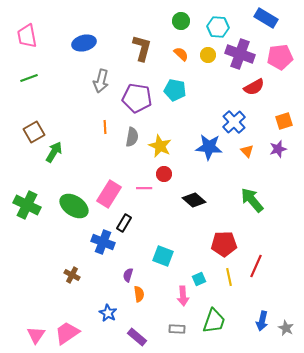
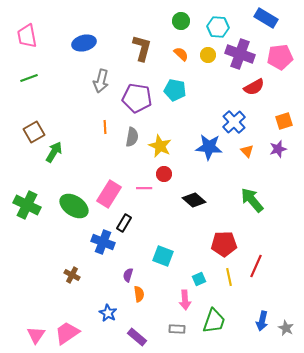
pink arrow at (183, 296): moved 2 px right, 4 px down
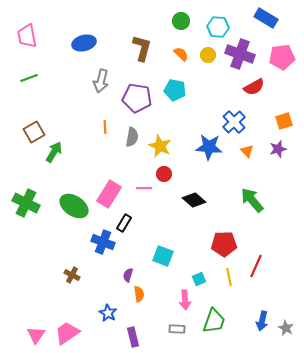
pink pentagon at (280, 57): moved 2 px right
green cross at (27, 205): moved 1 px left, 2 px up
purple rectangle at (137, 337): moved 4 px left; rotated 36 degrees clockwise
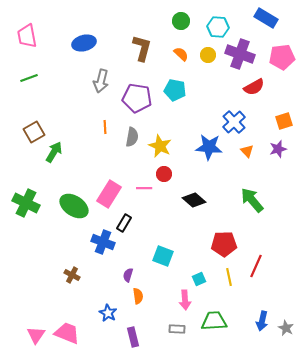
orange semicircle at (139, 294): moved 1 px left, 2 px down
green trapezoid at (214, 321): rotated 112 degrees counterclockwise
pink trapezoid at (67, 333): rotated 56 degrees clockwise
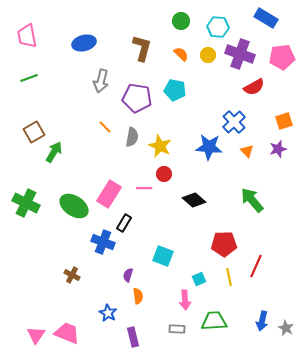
orange line at (105, 127): rotated 40 degrees counterclockwise
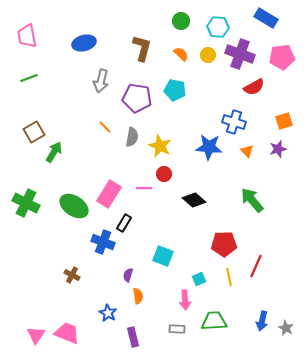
blue cross at (234, 122): rotated 30 degrees counterclockwise
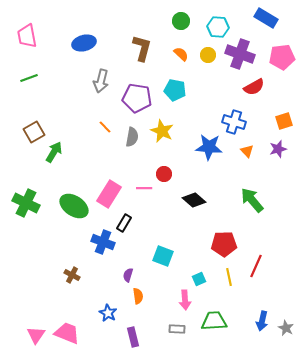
yellow star at (160, 146): moved 2 px right, 15 px up
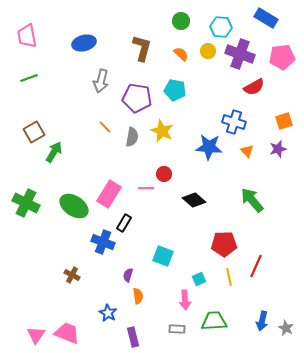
cyan hexagon at (218, 27): moved 3 px right
yellow circle at (208, 55): moved 4 px up
pink line at (144, 188): moved 2 px right
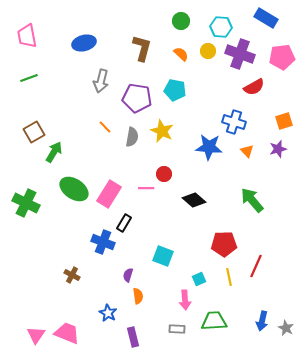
green ellipse at (74, 206): moved 17 px up
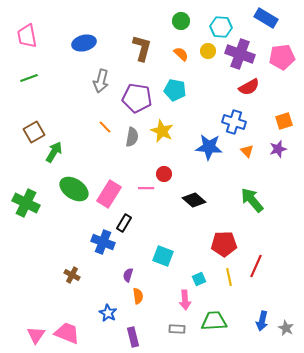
red semicircle at (254, 87): moved 5 px left
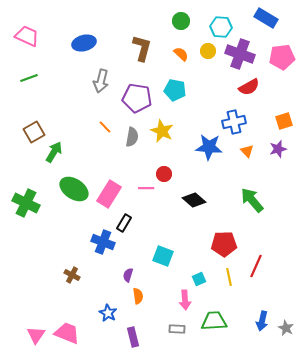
pink trapezoid at (27, 36): rotated 125 degrees clockwise
blue cross at (234, 122): rotated 30 degrees counterclockwise
